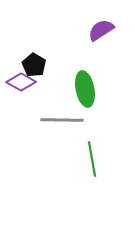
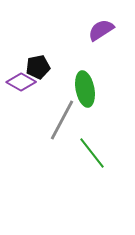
black pentagon: moved 4 px right, 2 px down; rotated 30 degrees clockwise
gray line: rotated 63 degrees counterclockwise
green line: moved 6 px up; rotated 28 degrees counterclockwise
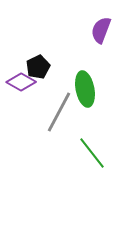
purple semicircle: rotated 36 degrees counterclockwise
black pentagon: rotated 15 degrees counterclockwise
gray line: moved 3 px left, 8 px up
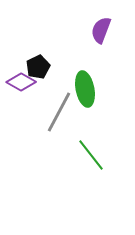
green line: moved 1 px left, 2 px down
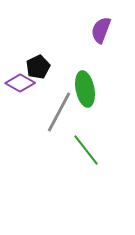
purple diamond: moved 1 px left, 1 px down
green line: moved 5 px left, 5 px up
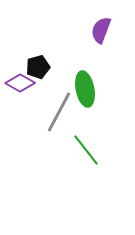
black pentagon: rotated 10 degrees clockwise
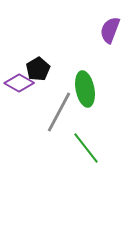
purple semicircle: moved 9 px right
black pentagon: moved 2 px down; rotated 15 degrees counterclockwise
purple diamond: moved 1 px left
green line: moved 2 px up
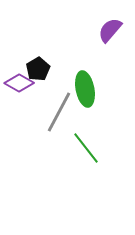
purple semicircle: rotated 20 degrees clockwise
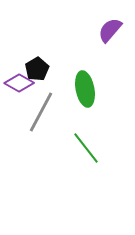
black pentagon: moved 1 px left
gray line: moved 18 px left
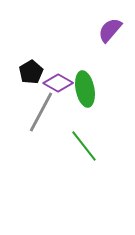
black pentagon: moved 6 px left, 3 px down
purple diamond: moved 39 px right
green line: moved 2 px left, 2 px up
